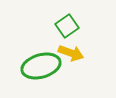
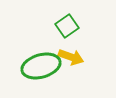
yellow arrow: moved 4 px down
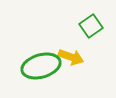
green square: moved 24 px right
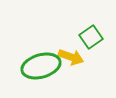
green square: moved 11 px down
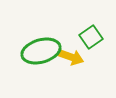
green ellipse: moved 15 px up
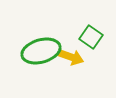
green square: rotated 20 degrees counterclockwise
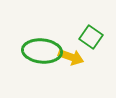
green ellipse: moved 1 px right; rotated 21 degrees clockwise
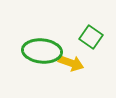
yellow arrow: moved 6 px down
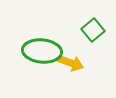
green square: moved 2 px right, 7 px up; rotated 15 degrees clockwise
